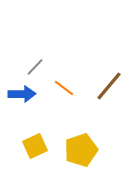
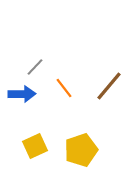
orange line: rotated 15 degrees clockwise
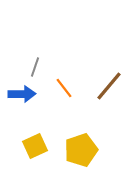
gray line: rotated 24 degrees counterclockwise
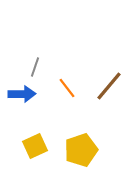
orange line: moved 3 px right
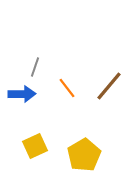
yellow pentagon: moved 3 px right, 5 px down; rotated 12 degrees counterclockwise
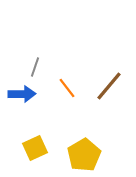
yellow square: moved 2 px down
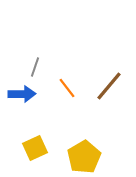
yellow pentagon: moved 2 px down
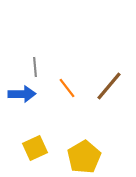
gray line: rotated 24 degrees counterclockwise
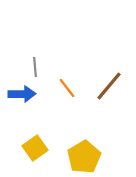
yellow square: rotated 10 degrees counterclockwise
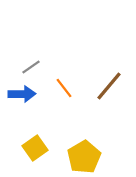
gray line: moved 4 px left; rotated 60 degrees clockwise
orange line: moved 3 px left
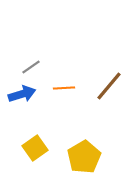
orange line: rotated 55 degrees counterclockwise
blue arrow: rotated 16 degrees counterclockwise
